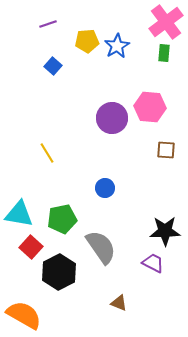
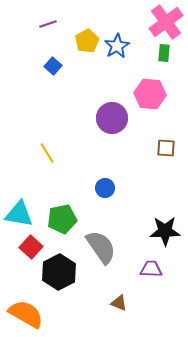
yellow pentagon: rotated 25 degrees counterclockwise
pink hexagon: moved 13 px up
brown square: moved 2 px up
purple trapezoid: moved 2 px left, 6 px down; rotated 25 degrees counterclockwise
orange semicircle: moved 2 px right, 1 px up
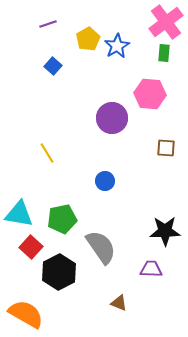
yellow pentagon: moved 1 px right, 2 px up
blue circle: moved 7 px up
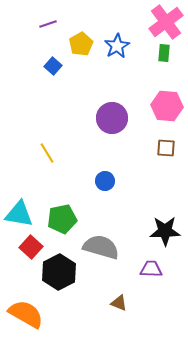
yellow pentagon: moved 7 px left, 5 px down
pink hexagon: moved 17 px right, 12 px down
gray semicircle: rotated 39 degrees counterclockwise
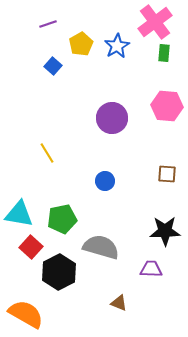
pink cross: moved 11 px left
brown square: moved 1 px right, 26 px down
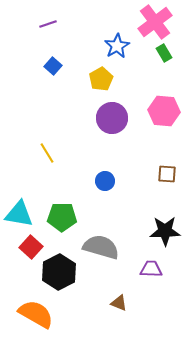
yellow pentagon: moved 20 px right, 35 px down
green rectangle: rotated 36 degrees counterclockwise
pink hexagon: moved 3 px left, 5 px down
green pentagon: moved 2 px up; rotated 12 degrees clockwise
orange semicircle: moved 10 px right
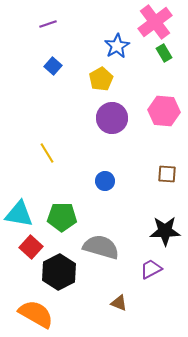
purple trapezoid: rotated 30 degrees counterclockwise
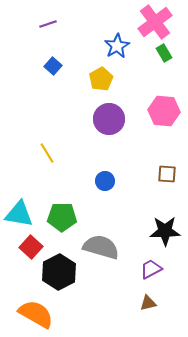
purple circle: moved 3 px left, 1 px down
brown triangle: moved 29 px right; rotated 36 degrees counterclockwise
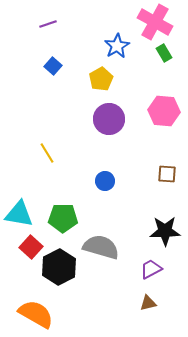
pink cross: rotated 24 degrees counterclockwise
green pentagon: moved 1 px right, 1 px down
black hexagon: moved 5 px up
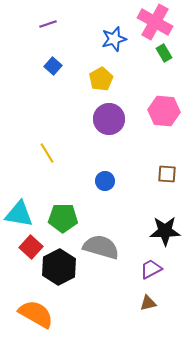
blue star: moved 3 px left, 7 px up; rotated 15 degrees clockwise
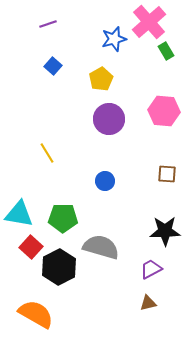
pink cross: moved 6 px left; rotated 20 degrees clockwise
green rectangle: moved 2 px right, 2 px up
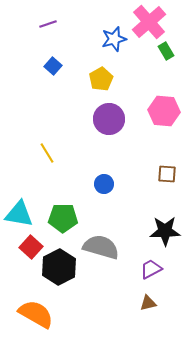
blue circle: moved 1 px left, 3 px down
